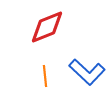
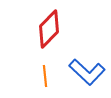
red diamond: moved 2 px right, 2 px down; rotated 24 degrees counterclockwise
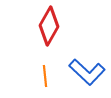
red diamond: moved 3 px up; rotated 15 degrees counterclockwise
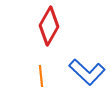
orange line: moved 4 px left
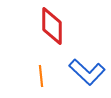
red diamond: moved 3 px right; rotated 30 degrees counterclockwise
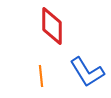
blue L-shape: rotated 15 degrees clockwise
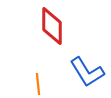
orange line: moved 3 px left, 8 px down
